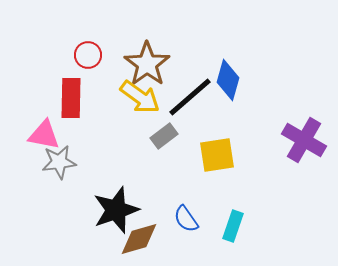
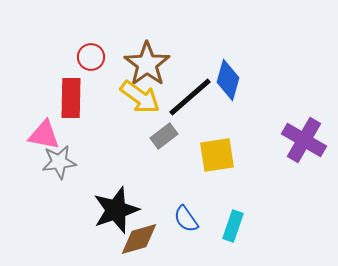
red circle: moved 3 px right, 2 px down
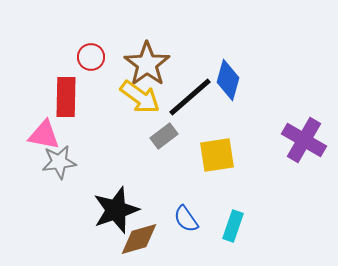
red rectangle: moved 5 px left, 1 px up
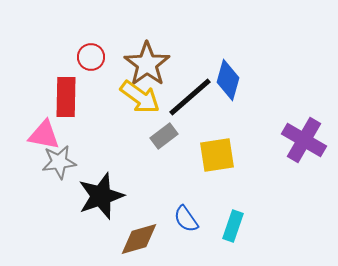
black star: moved 15 px left, 14 px up
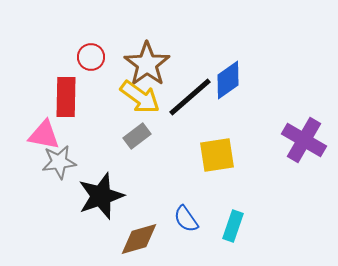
blue diamond: rotated 39 degrees clockwise
gray rectangle: moved 27 px left
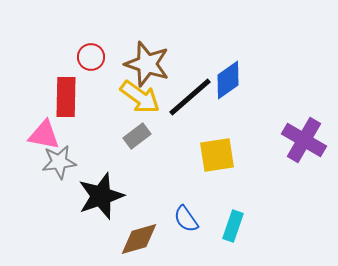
brown star: rotated 18 degrees counterclockwise
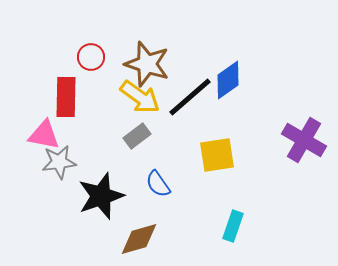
blue semicircle: moved 28 px left, 35 px up
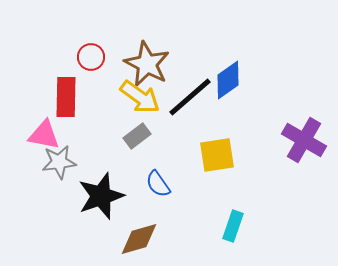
brown star: rotated 9 degrees clockwise
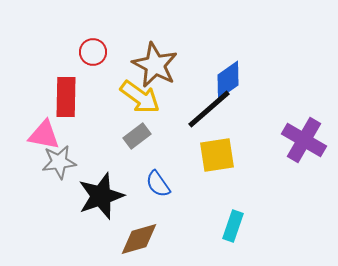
red circle: moved 2 px right, 5 px up
brown star: moved 8 px right, 1 px down
black line: moved 19 px right, 12 px down
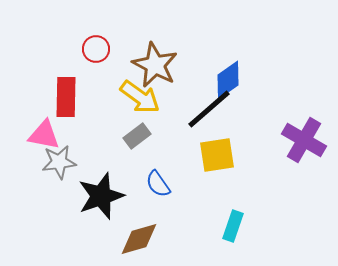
red circle: moved 3 px right, 3 px up
